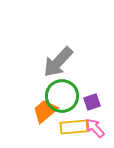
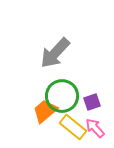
gray arrow: moved 3 px left, 9 px up
yellow rectangle: moved 1 px left; rotated 44 degrees clockwise
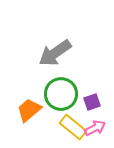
gray arrow: rotated 12 degrees clockwise
green circle: moved 1 px left, 2 px up
orange trapezoid: moved 16 px left, 1 px up
pink arrow: rotated 105 degrees clockwise
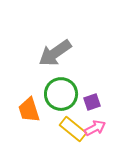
orange trapezoid: rotated 68 degrees counterclockwise
yellow rectangle: moved 2 px down
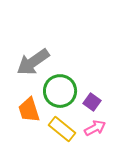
gray arrow: moved 22 px left, 9 px down
green circle: moved 1 px left, 3 px up
purple square: rotated 36 degrees counterclockwise
yellow rectangle: moved 11 px left
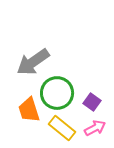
green circle: moved 3 px left, 2 px down
yellow rectangle: moved 1 px up
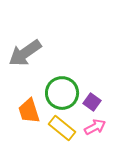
gray arrow: moved 8 px left, 9 px up
green circle: moved 5 px right
orange trapezoid: moved 1 px down
pink arrow: moved 1 px up
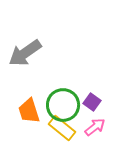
green circle: moved 1 px right, 12 px down
pink arrow: rotated 10 degrees counterclockwise
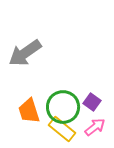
green circle: moved 2 px down
yellow rectangle: moved 1 px down
